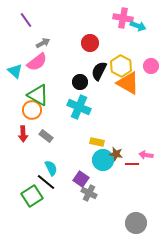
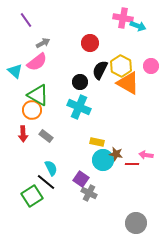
black semicircle: moved 1 px right, 1 px up
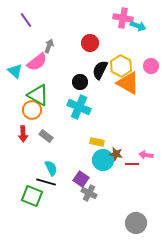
gray arrow: moved 6 px right, 3 px down; rotated 40 degrees counterclockwise
black line: rotated 24 degrees counterclockwise
green square: rotated 35 degrees counterclockwise
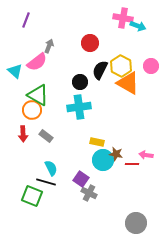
purple line: rotated 56 degrees clockwise
cyan cross: rotated 30 degrees counterclockwise
